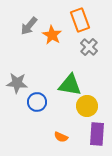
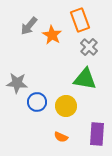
green triangle: moved 15 px right, 6 px up
yellow circle: moved 21 px left
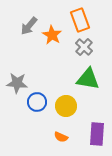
gray cross: moved 5 px left
green triangle: moved 3 px right
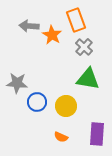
orange rectangle: moved 4 px left
gray arrow: rotated 54 degrees clockwise
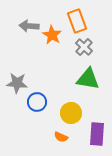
orange rectangle: moved 1 px right, 1 px down
yellow circle: moved 5 px right, 7 px down
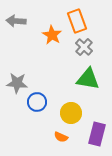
gray arrow: moved 13 px left, 5 px up
purple rectangle: rotated 10 degrees clockwise
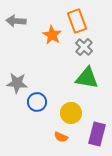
green triangle: moved 1 px left, 1 px up
